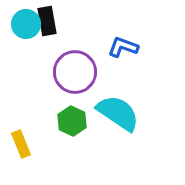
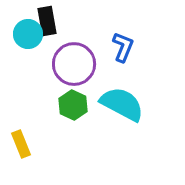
cyan circle: moved 2 px right, 10 px down
blue L-shape: rotated 92 degrees clockwise
purple circle: moved 1 px left, 8 px up
cyan semicircle: moved 4 px right, 9 px up; rotated 6 degrees counterclockwise
green hexagon: moved 1 px right, 16 px up
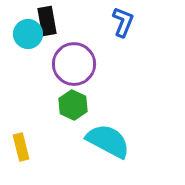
blue L-shape: moved 25 px up
cyan semicircle: moved 14 px left, 37 px down
yellow rectangle: moved 3 px down; rotated 8 degrees clockwise
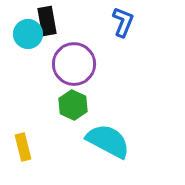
yellow rectangle: moved 2 px right
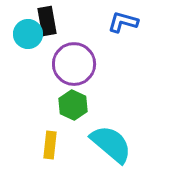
blue L-shape: rotated 96 degrees counterclockwise
cyan semicircle: moved 3 px right, 3 px down; rotated 12 degrees clockwise
yellow rectangle: moved 27 px right, 2 px up; rotated 20 degrees clockwise
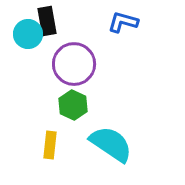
cyan semicircle: rotated 6 degrees counterclockwise
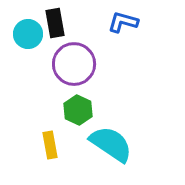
black rectangle: moved 8 px right, 2 px down
green hexagon: moved 5 px right, 5 px down
yellow rectangle: rotated 16 degrees counterclockwise
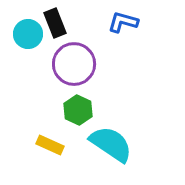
black rectangle: rotated 12 degrees counterclockwise
yellow rectangle: rotated 56 degrees counterclockwise
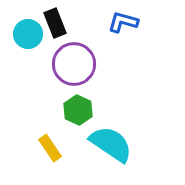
yellow rectangle: moved 3 px down; rotated 32 degrees clockwise
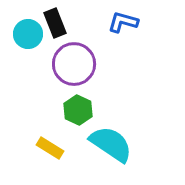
yellow rectangle: rotated 24 degrees counterclockwise
